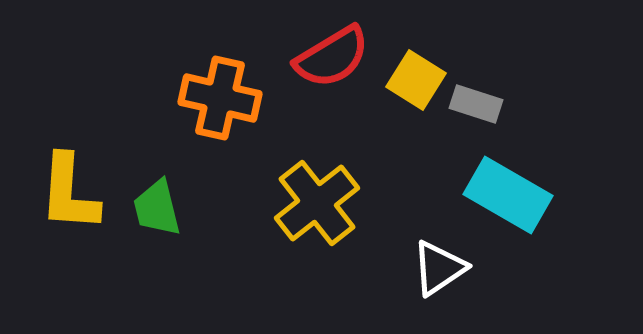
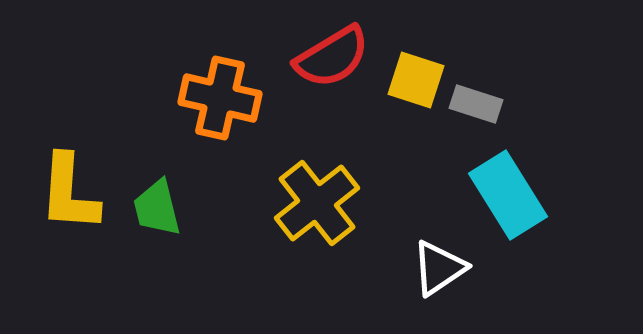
yellow square: rotated 14 degrees counterclockwise
cyan rectangle: rotated 28 degrees clockwise
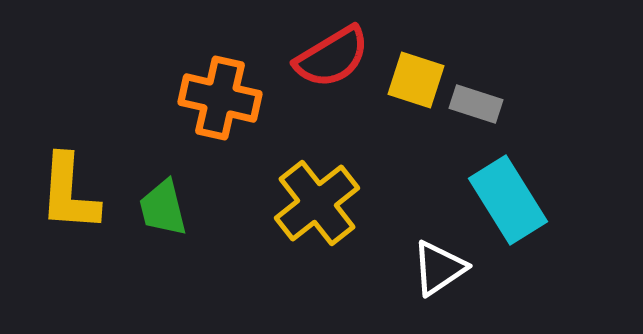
cyan rectangle: moved 5 px down
green trapezoid: moved 6 px right
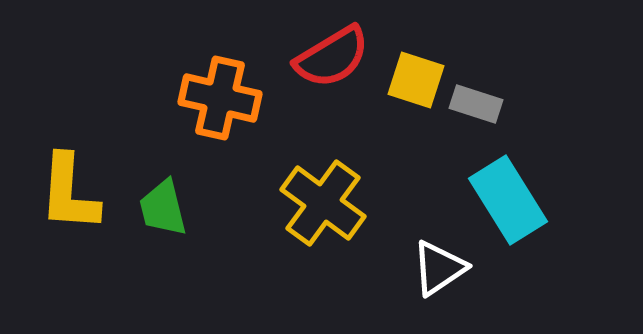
yellow cross: moved 6 px right; rotated 16 degrees counterclockwise
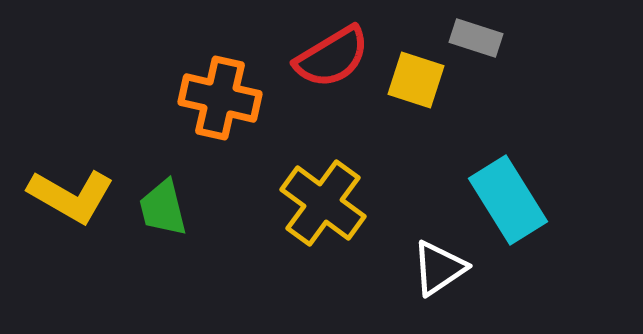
gray rectangle: moved 66 px up
yellow L-shape: moved 2 px right, 3 px down; rotated 64 degrees counterclockwise
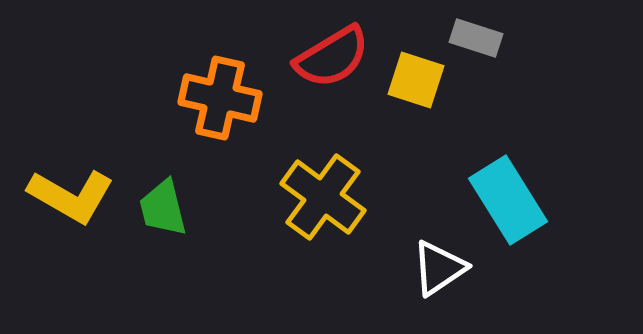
yellow cross: moved 6 px up
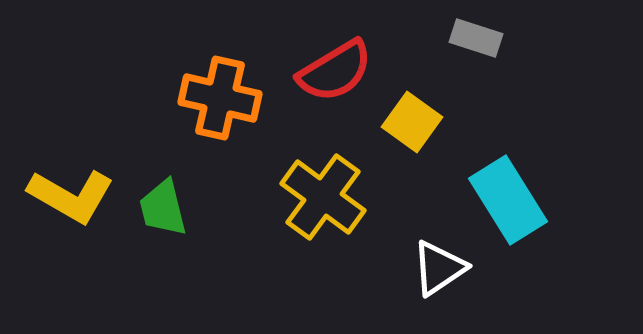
red semicircle: moved 3 px right, 14 px down
yellow square: moved 4 px left, 42 px down; rotated 18 degrees clockwise
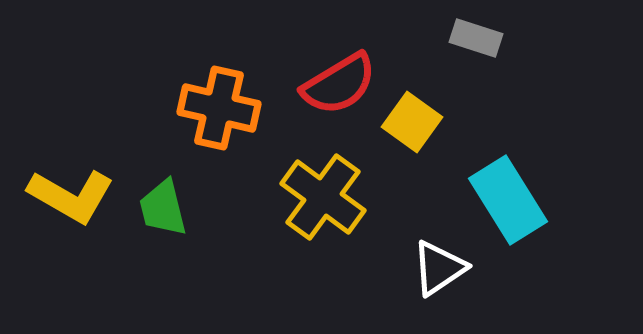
red semicircle: moved 4 px right, 13 px down
orange cross: moved 1 px left, 10 px down
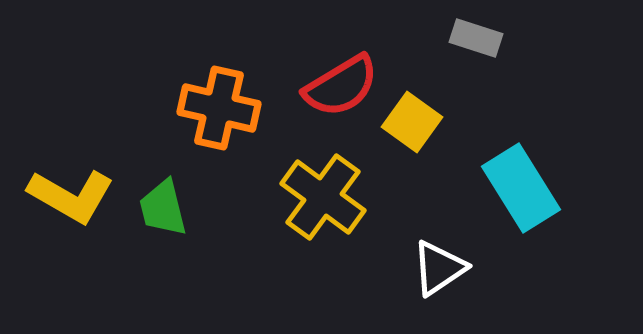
red semicircle: moved 2 px right, 2 px down
cyan rectangle: moved 13 px right, 12 px up
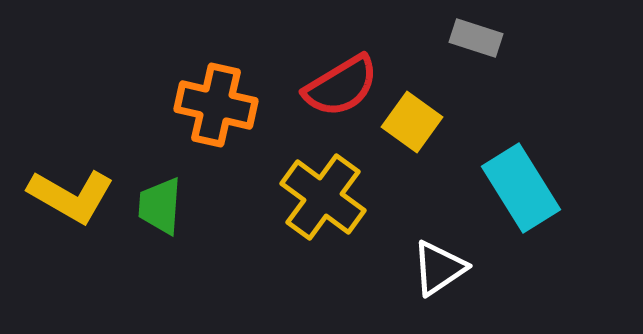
orange cross: moved 3 px left, 3 px up
green trapezoid: moved 3 px left, 2 px up; rotated 18 degrees clockwise
